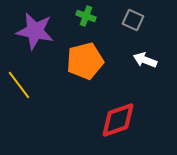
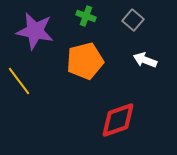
gray square: rotated 15 degrees clockwise
yellow line: moved 4 px up
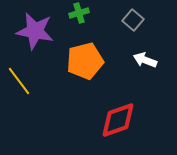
green cross: moved 7 px left, 3 px up; rotated 36 degrees counterclockwise
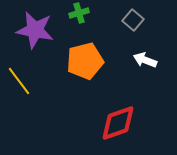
purple star: moved 1 px up
red diamond: moved 3 px down
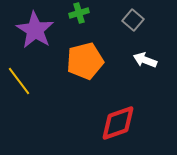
purple star: rotated 21 degrees clockwise
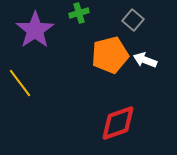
purple star: rotated 6 degrees clockwise
orange pentagon: moved 25 px right, 6 px up
yellow line: moved 1 px right, 2 px down
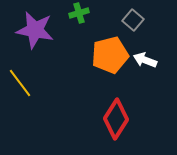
purple star: rotated 27 degrees counterclockwise
red diamond: moved 2 px left, 4 px up; rotated 39 degrees counterclockwise
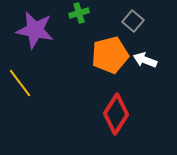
gray square: moved 1 px down
red diamond: moved 5 px up
